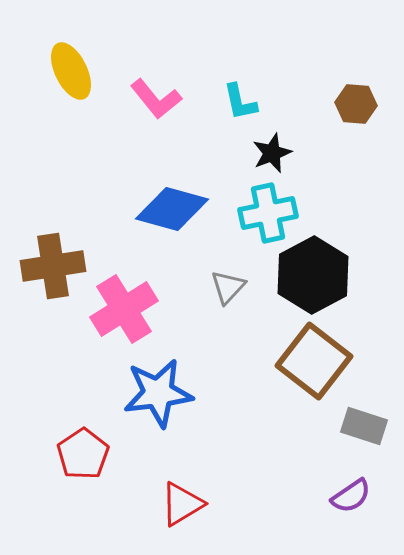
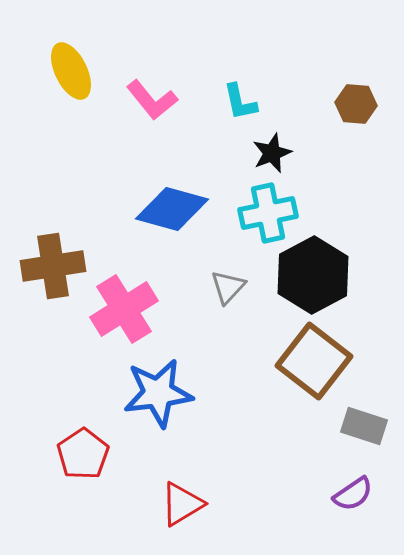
pink L-shape: moved 4 px left, 1 px down
purple semicircle: moved 2 px right, 2 px up
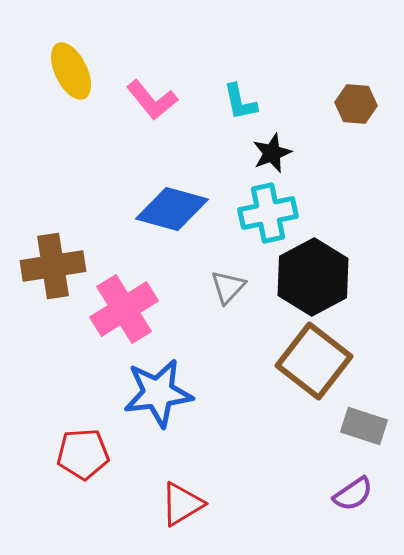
black hexagon: moved 2 px down
red pentagon: rotated 30 degrees clockwise
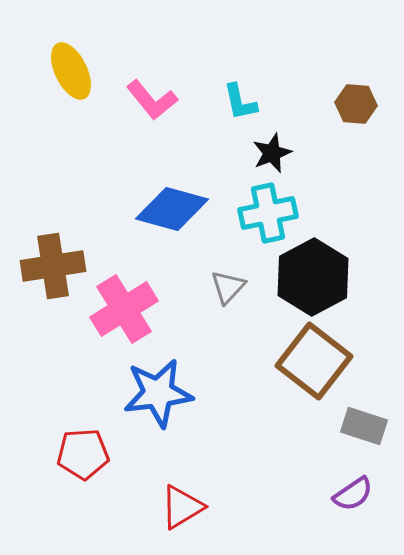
red triangle: moved 3 px down
